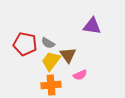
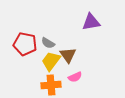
purple triangle: moved 1 px left, 4 px up; rotated 18 degrees counterclockwise
pink semicircle: moved 5 px left, 2 px down
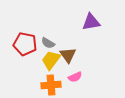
yellow trapezoid: moved 1 px up
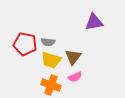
purple triangle: moved 3 px right
gray semicircle: moved 1 px up; rotated 24 degrees counterclockwise
brown triangle: moved 5 px right, 2 px down; rotated 12 degrees clockwise
yellow trapezoid: rotated 110 degrees counterclockwise
orange cross: rotated 24 degrees clockwise
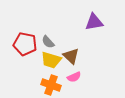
gray semicircle: rotated 40 degrees clockwise
brown triangle: moved 2 px left, 1 px up; rotated 24 degrees counterclockwise
pink semicircle: moved 1 px left
